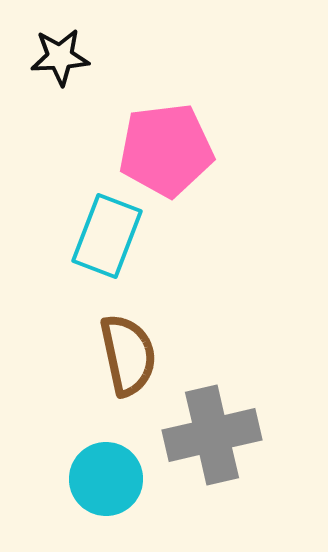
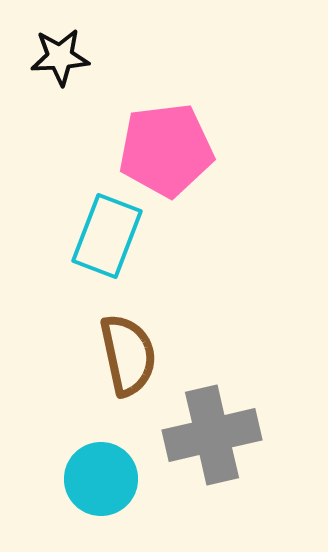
cyan circle: moved 5 px left
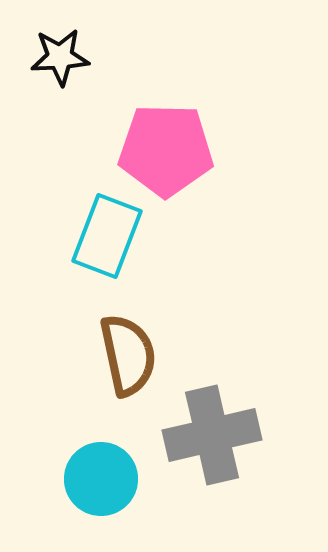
pink pentagon: rotated 8 degrees clockwise
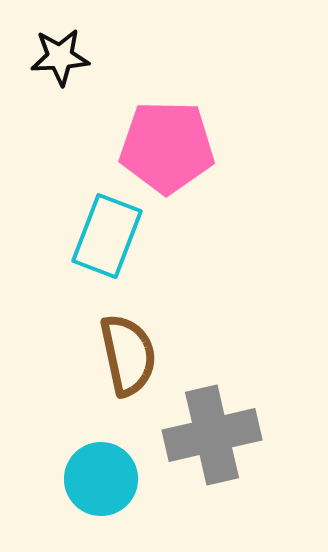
pink pentagon: moved 1 px right, 3 px up
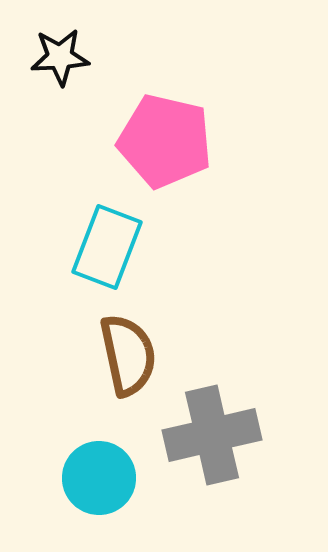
pink pentagon: moved 2 px left, 6 px up; rotated 12 degrees clockwise
cyan rectangle: moved 11 px down
cyan circle: moved 2 px left, 1 px up
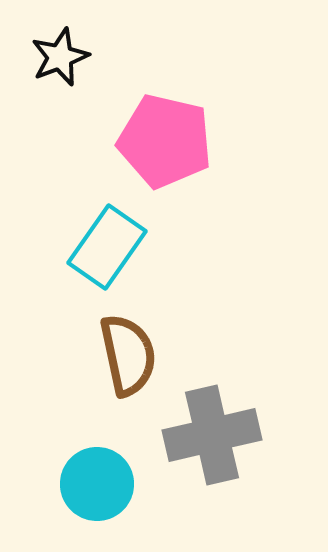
black star: rotated 18 degrees counterclockwise
cyan rectangle: rotated 14 degrees clockwise
cyan circle: moved 2 px left, 6 px down
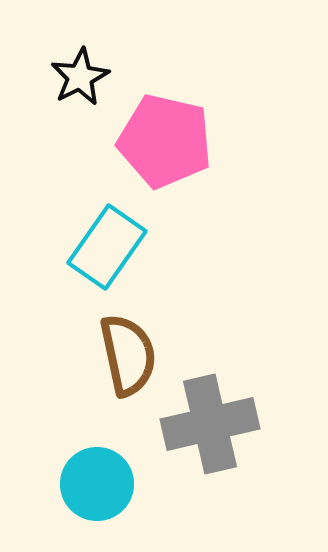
black star: moved 20 px right, 20 px down; rotated 6 degrees counterclockwise
gray cross: moved 2 px left, 11 px up
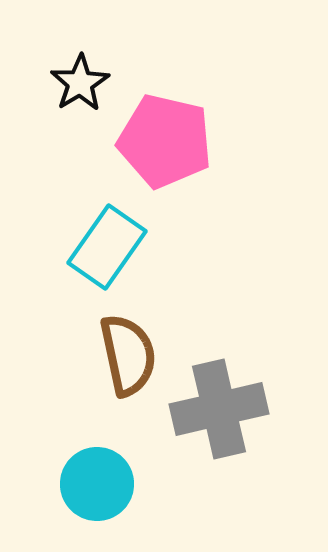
black star: moved 6 px down; rotated 4 degrees counterclockwise
gray cross: moved 9 px right, 15 px up
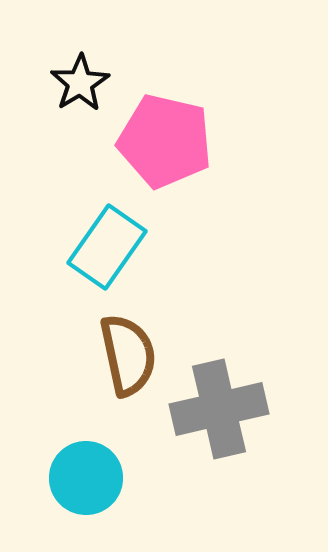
cyan circle: moved 11 px left, 6 px up
